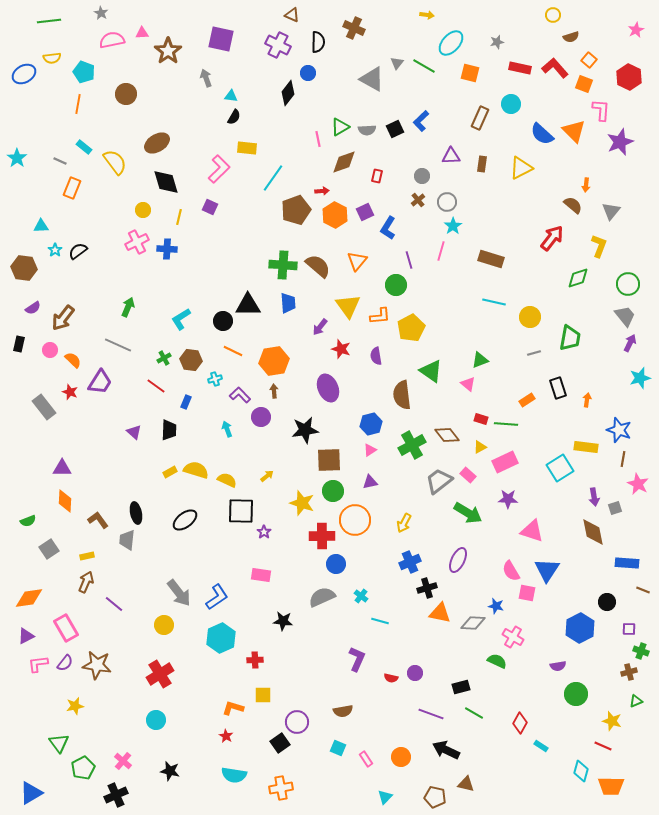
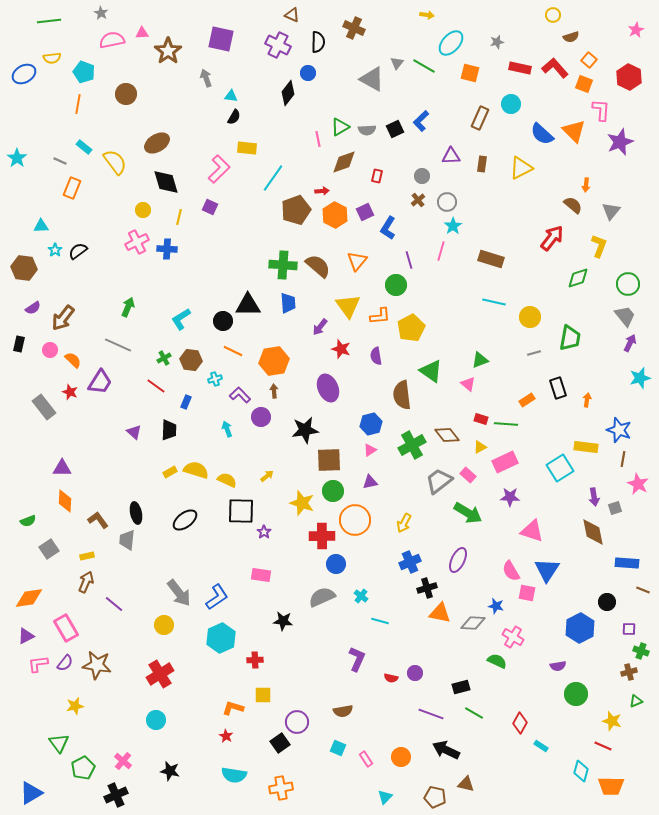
purple star at (508, 499): moved 2 px right, 2 px up
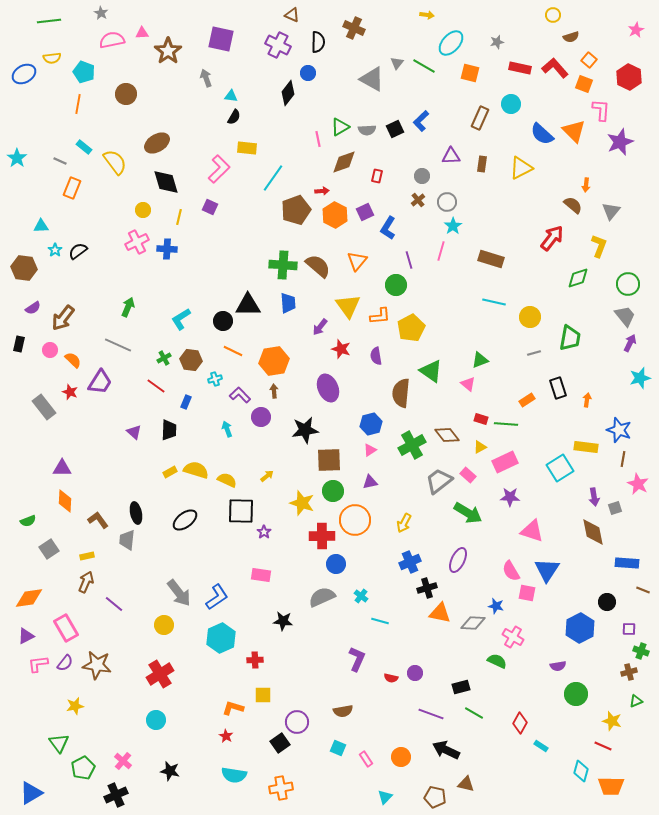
brown semicircle at (402, 395): moved 1 px left, 2 px up; rotated 12 degrees clockwise
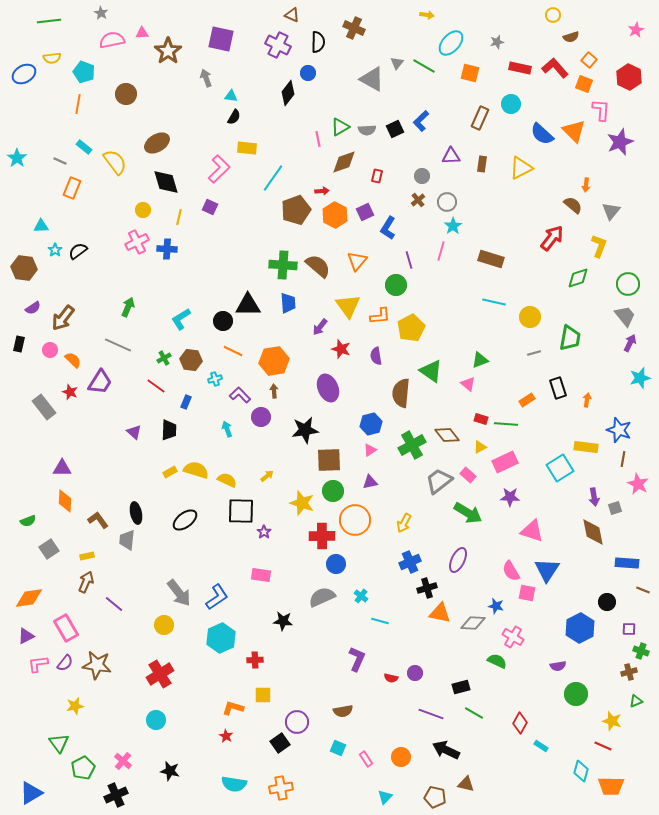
cyan semicircle at (234, 775): moved 9 px down
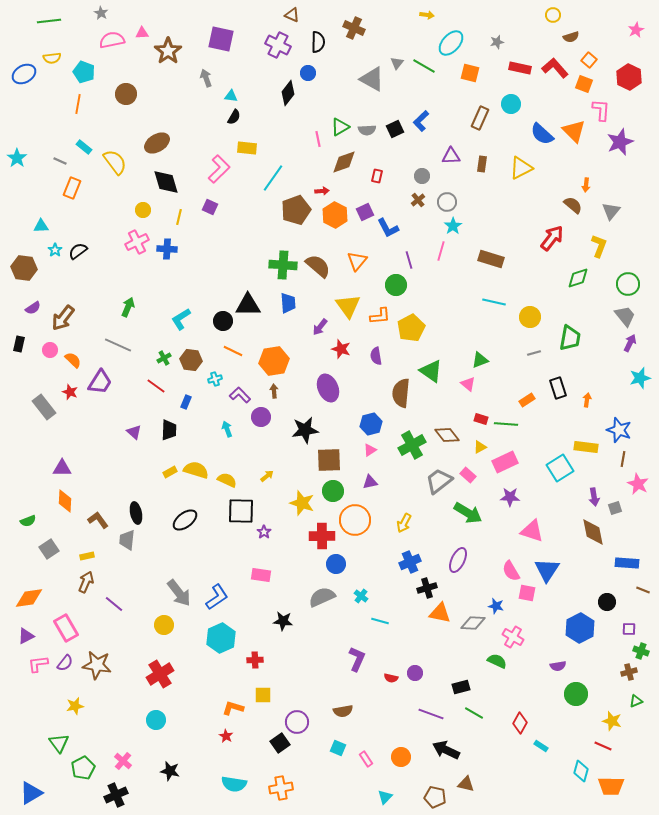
blue L-shape at (388, 228): rotated 60 degrees counterclockwise
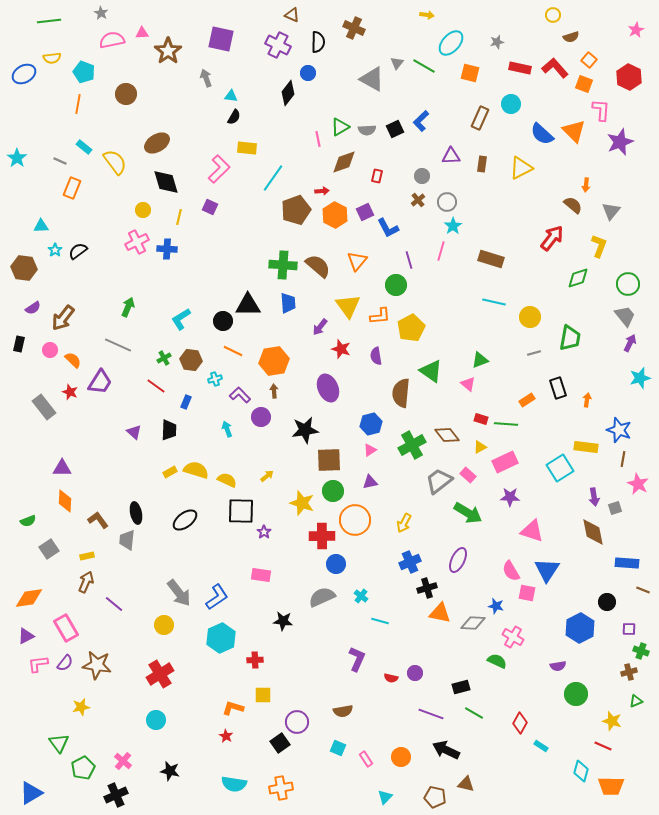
yellow star at (75, 706): moved 6 px right, 1 px down
